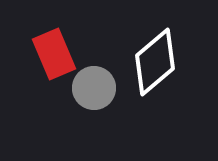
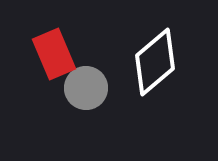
gray circle: moved 8 px left
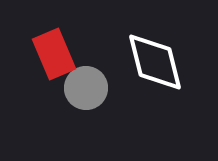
white diamond: rotated 64 degrees counterclockwise
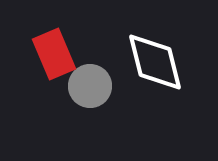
gray circle: moved 4 px right, 2 px up
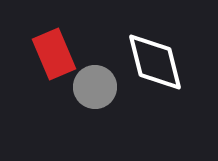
gray circle: moved 5 px right, 1 px down
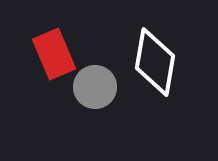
white diamond: rotated 24 degrees clockwise
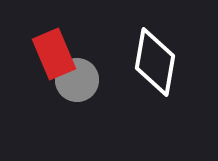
gray circle: moved 18 px left, 7 px up
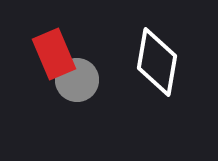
white diamond: moved 2 px right
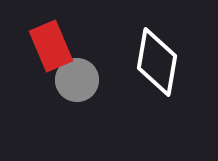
red rectangle: moved 3 px left, 8 px up
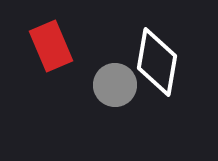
gray circle: moved 38 px right, 5 px down
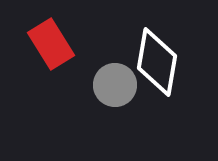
red rectangle: moved 2 px up; rotated 9 degrees counterclockwise
